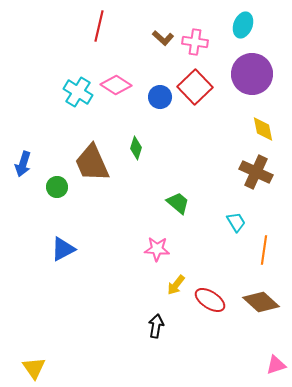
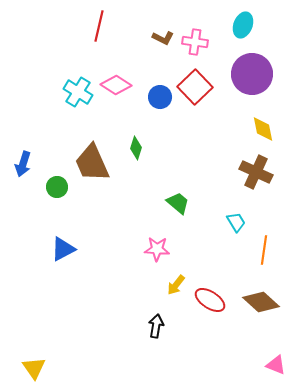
brown L-shape: rotated 15 degrees counterclockwise
pink triangle: rotated 40 degrees clockwise
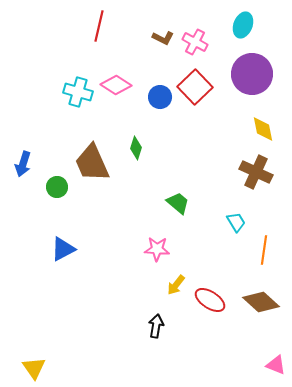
pink cross: rotated 20 degrees clockwise
cyan cross: rotated 16 degrees counterclockwise
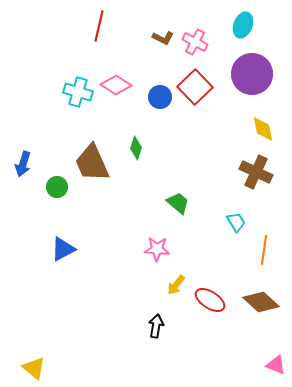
yellow triangle: rotated 15 degrees counterclockwise
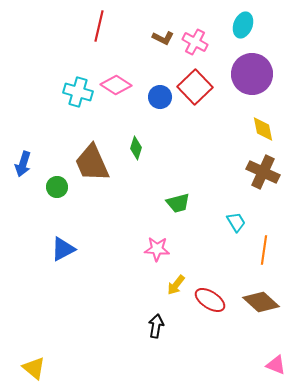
brown cross: moved 7 px right
green trapezoid: rotated 125 degrees clockwise
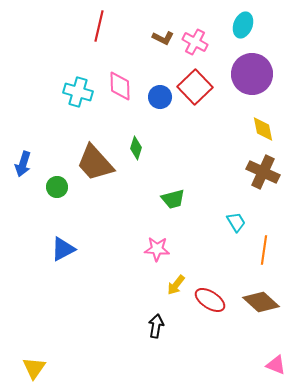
pink diamond: moved 4 px right, 1 px down; rotated 56 degrees clockwise
brown trapezoid: moved 3 px right; rotated 18 degrees counterclockwise
green trapezoid: moved 5 px left, 4 px up
yellow triangle: rotated 25 degrees clockwise
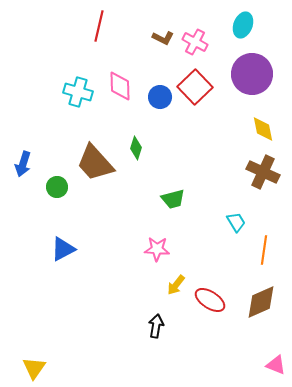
brown diamond: rotated 66 degrees counterclockwise
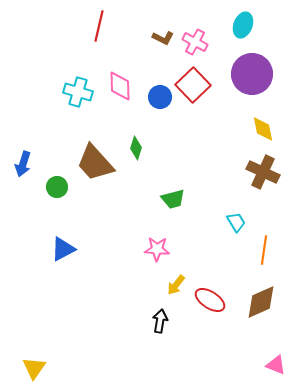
red square: moved 2 px left, 2 px up
black arrow: moved 4 px right, 5 px up
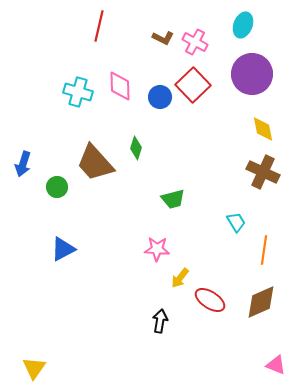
yellow arrow: moved 4 px right, 7 px up
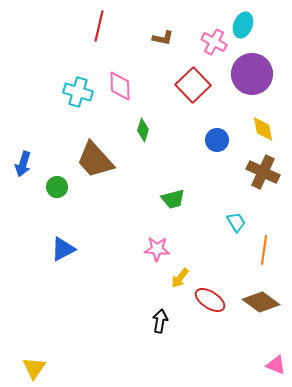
brown L-shape: rotated 15 degrees counterclockwise
pink cross: moved 19 px right
blue circle: moved 57 px right, 43 px down
green diamond: moved 7 px right, 18 px up
brown trapezoid: moved 3 px up
brown diamond: rotated 60 degrees clockwise
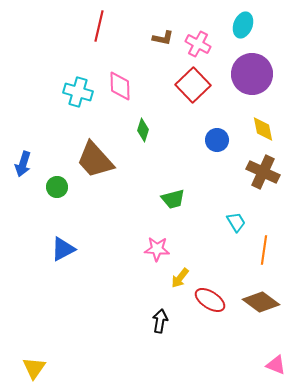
pink cross: moved 16 px left, 2 px down
